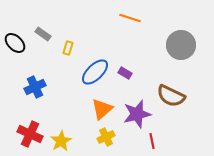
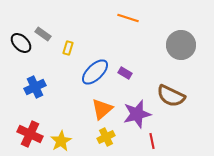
orange line: moved 2 px left
black ellipse: moved 6 px right
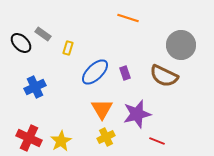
purple rectangle: rotated 40 degrees clockwise
brown semicircle: moved 7 px left, 20 px up
orange triangle: rotated 20 degrees counterclockwise
red cross: moved 1 px left, 4 px down
red line: moved 5 px right; rotated 56 degrees counterclockwise
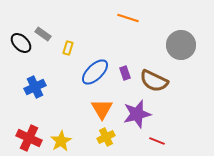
brown semicircle: moved 10 px left, 5 px down
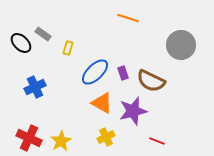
purple rectangle: moved 2 px left
brown semicircle: moved 3 px left
orange triangle: moved 6 px up; rotated 30 degrees counterclockwise
purple star: moved 4 px left, 3 px up
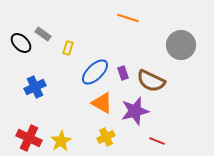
purple star: moved 2 px right
